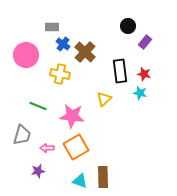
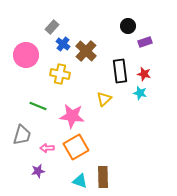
gray rectangle: rotated 48 degrees counterclockwise
purple rectangle: rotated 32 degrees clockwise
brown cross: moved 1 px right, 1 px up
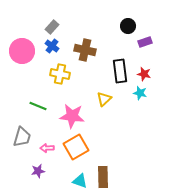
blue cross: moved 11 px left, 2 px down
brown cross: moved 1 px left, 1 px up; rotated 30 degrees counterclockwise
pink circle: moved 4 px left, 4 px up
gray trapezoid: moved 2 px down
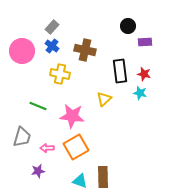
purple rectangle: rotated 16 degrees clockwise
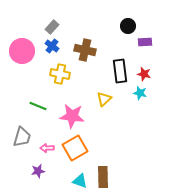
orange square: moved 1 px left, 1 px down
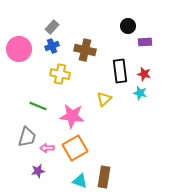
blue cross: rotated 32 degrees clockwise
pink circle: moved 3 px left, 2 px up
gray trapezoid: moved 5 px right
brown rectangle: moved 1 px right; rotated 10 degrees clockwise
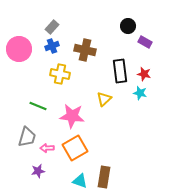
purple rectangle: rotated 32 degrees clockwise
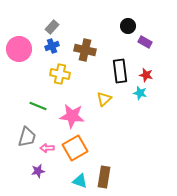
red star: moved 2 px right, 1 px down
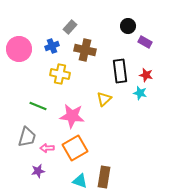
gray rectangle: moved 18 px right
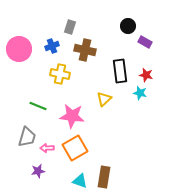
gray rectangle: rotated 24 degrees counterclockwise
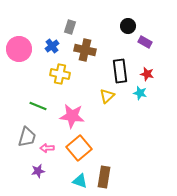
blue cross: rotated 16 degrees counterclockwise
red star: moved 1 px right, 1 px up
yellow triangle: moved 3 px right, 3 px up
orange square: moved 4 px right; rotated 10 degrees counterclockwise
